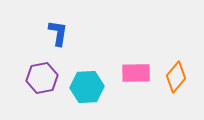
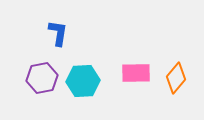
orange diamond: moved 1 px down
cyan hexagon: moved 4 px left, 6 px up
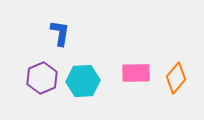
blue L-shape: moved 2 px right
purple hexagon: rotated 12 degrees counterclockwise
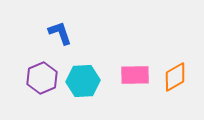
blue L-shape: rotated 28 degrees counterclockwise
pink rectangle: moved 1 px left, 2 px down
orange diamond: moved 1 px left, 1 px up; rotated 20 degrees clockwise
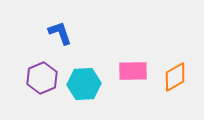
pink rectangle: moved 2 px left, 4 px up
cyan hexagon: moved 1 px right, 3 px down
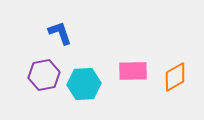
purple hexagon: moved 2 px right, 3 px up; rotated 12 degrees clockwise
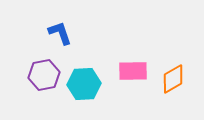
orange diamond: moved 2 px left, 2 px down
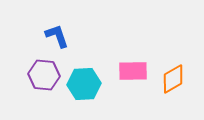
blue L-shape: moved 3 px left, 3 px down
purple hexagon: rotated 16 degrees clockwise
